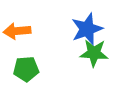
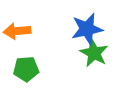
blue star: rotated 8 degrees clockwise
green star: rotated 24 degrees clockwise
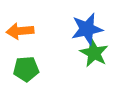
orange arrow: moved 3 px right
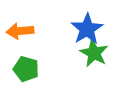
blue star: rotated 20 degrees counterclockwise
green pentagon: rotated 20 degrees clockwise
